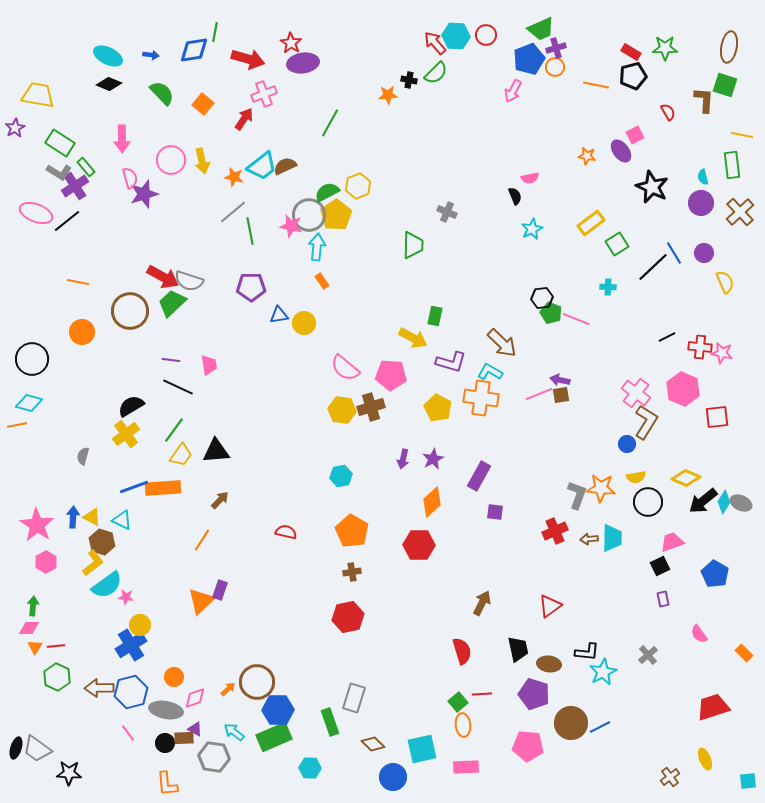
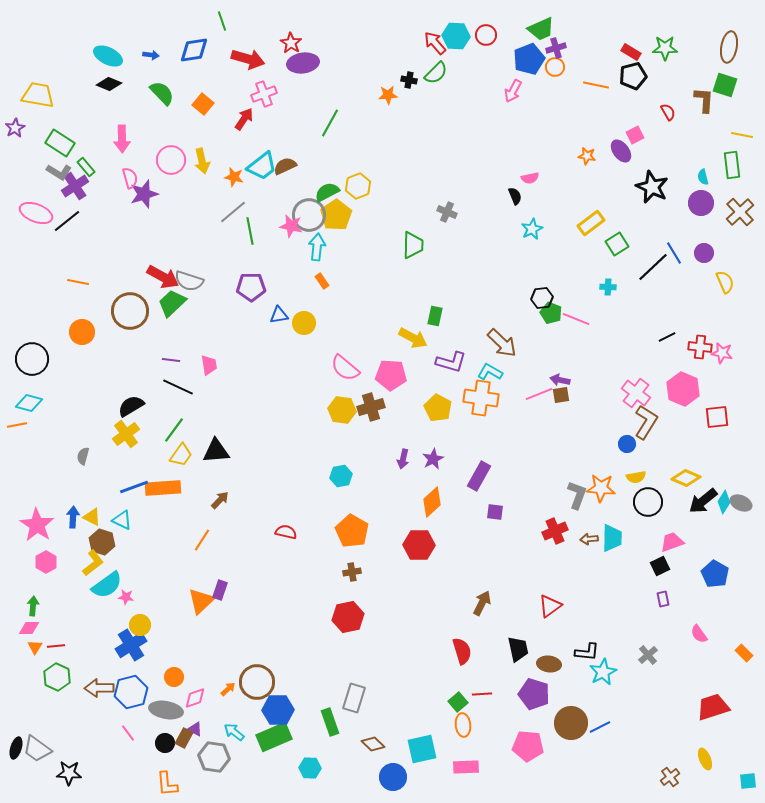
green line at (215, 32): moved 7 px right, 11 px up; rotated 30 degrees counterclockwise
brown rectangle at (184, 738): rotated 60 degrees counterclockwise
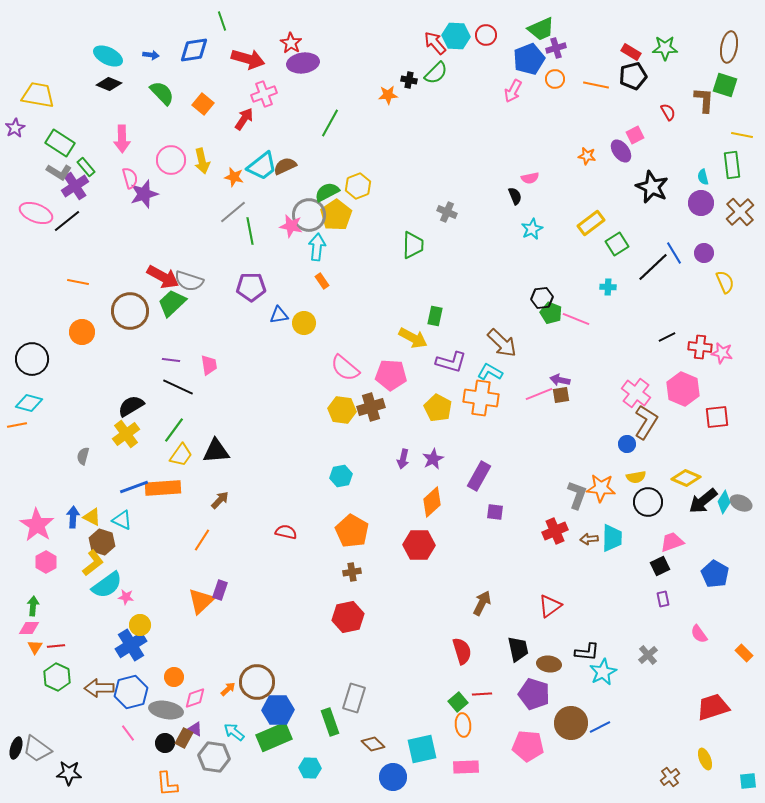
orange circle at (555, 67): moved 12 px down
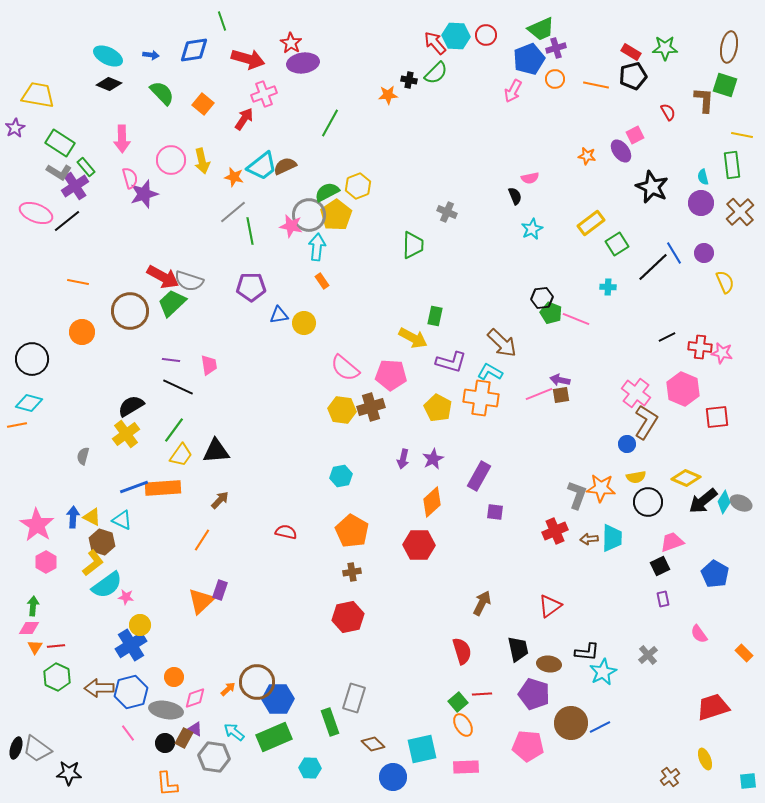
blue hexagon at (278, 710): moved 11 px up
orange ellipse at (463, 725): rotated 25 degrees counterclockwise
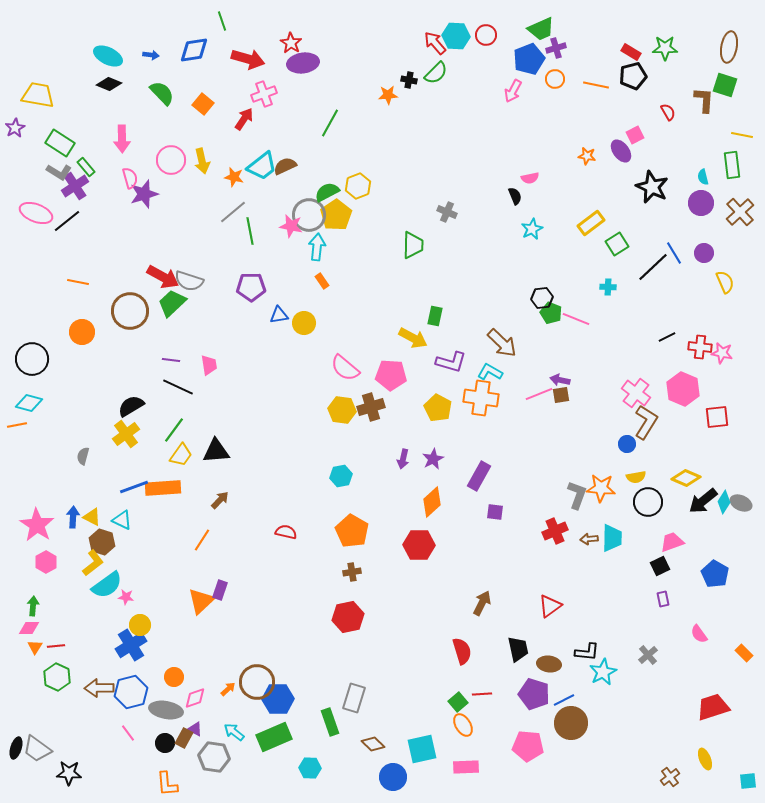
blue line at (600, 727): moved 36 px left, 27 px up
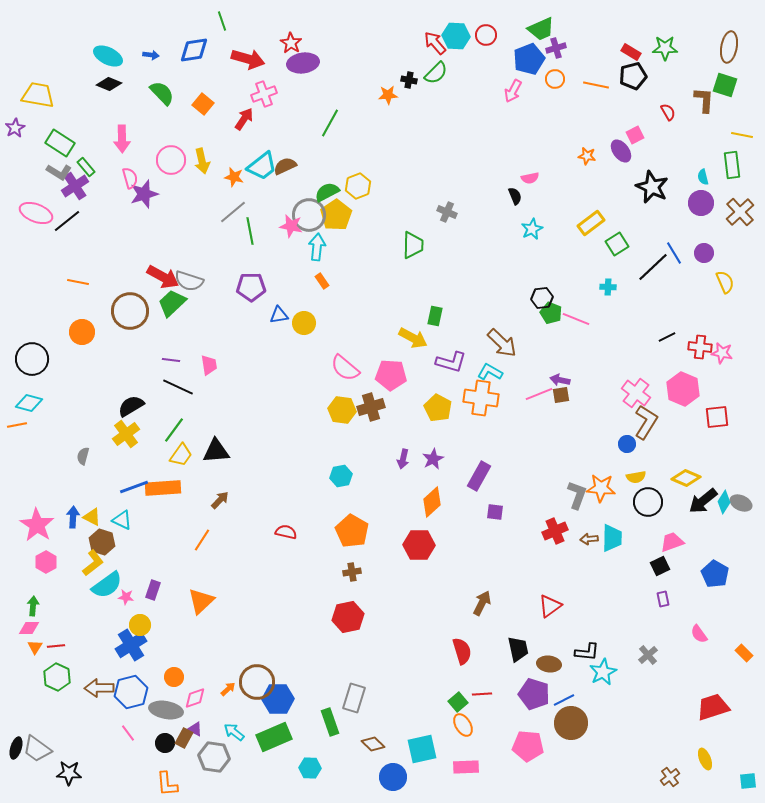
purple rectangle at (220, 590): moved 67 px left
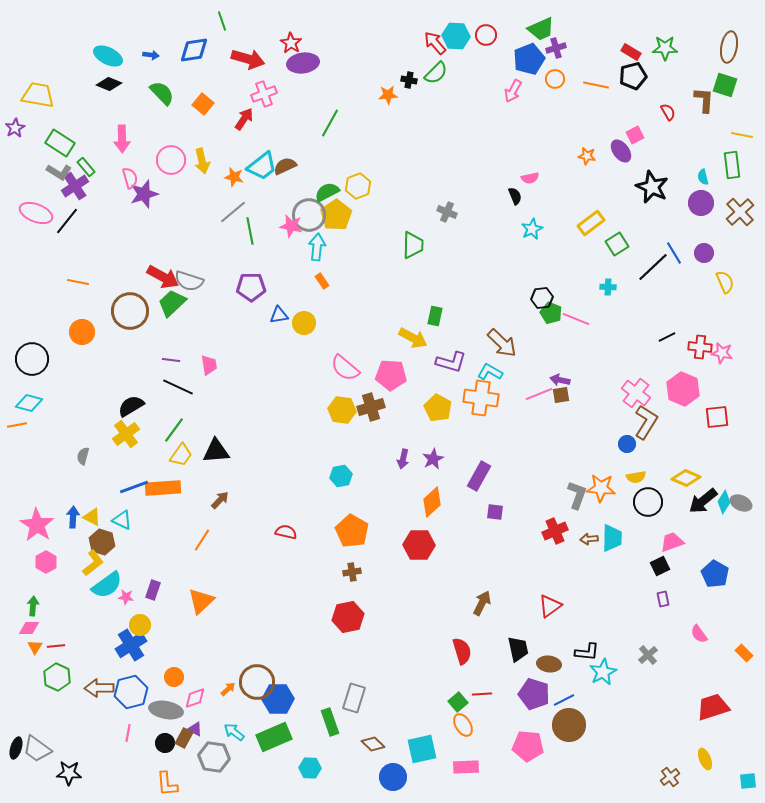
black line at (67, 221): rotated 12 degrees counterclockwise
brown circle at (571, 723): moved 2 px left, 2 px down
pink line at (128, 733): rotated 48 degrees clockwise
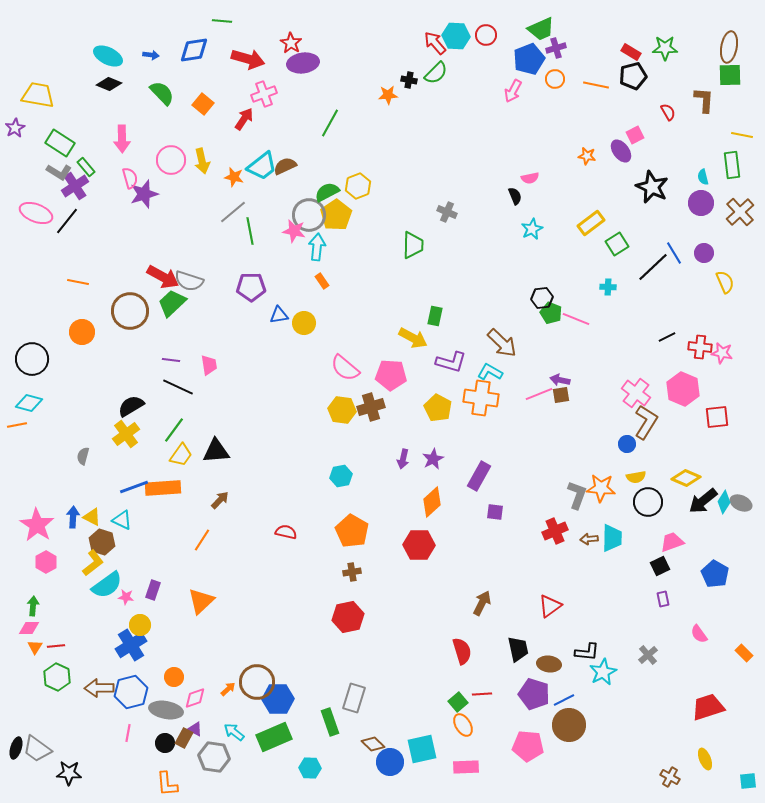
green line at (222, 21): rotated 66 degrees counterclockwise
green square at (725, 85): moved 5 px right, 10 px up; rotated 20 degrees counterclockwise
pink star at (291, 226): moved 3 px right, 5 px down
red trapezoid at (713, 707): moved 5 px left
blue circle at (393, 777): moved 3 px left, 15 px up
brown cross at (670, 777): rotated 24 degrees counterclockwise
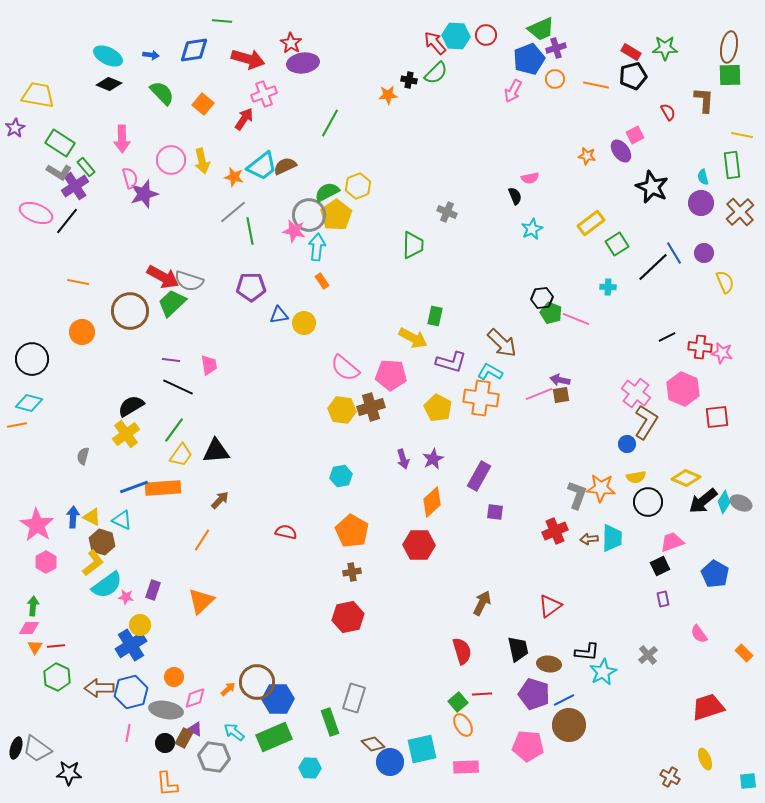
purple arrow at (403, 459): rotated 30 degrees counterclockwise
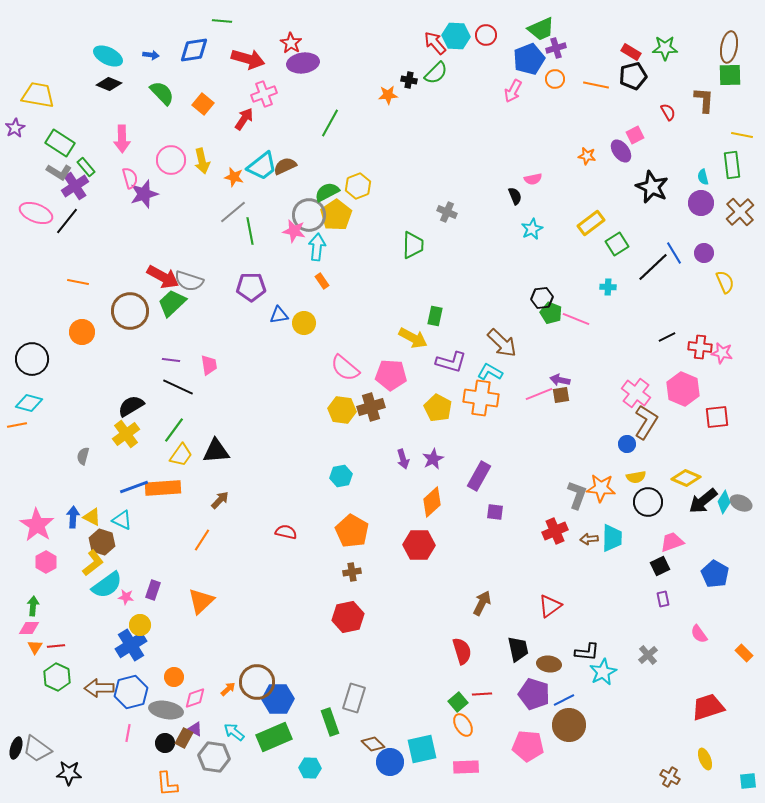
pink semicircle at (530, 178): moved 3 px right, 1 px down
